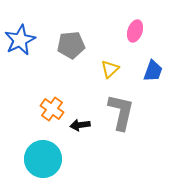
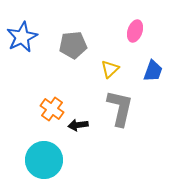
blue star: moved 2 px right, 3 px up
gray pentagon: moved 2 px right
gray L-shape: moved 1 px left, 4 px up
black arrow: moved 2 px left
cyan circle: moved 1 px right, 1 px down
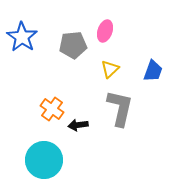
pink ellipse: moved 30 px left
blue star: rotated 12 degrees counterclockwise
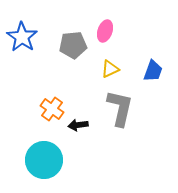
yellow triangle: rotated 18 degrees clockwise
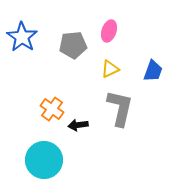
pink ellipse: moved 4 px right
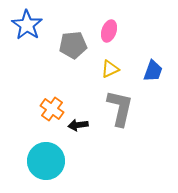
blue star: moved 5 px right, 12 px up
cyan circle: moved 2 px right, 1 px down
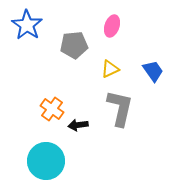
pink ellipse: moved 3 px right, 5 px up
gray pentagon: moved 1 px right
blue trapezoid: rotated 55 degrees counterclockwise
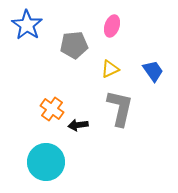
cyan circle: moved 1 px down
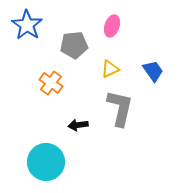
orange cross: moved 1 px left, 26 px up
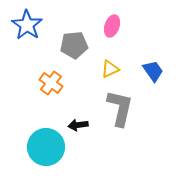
cyan circle: moved 15 px up
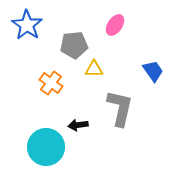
pink ellipse: moved 3 px right, 1 px up; rotated 15 degrees clockwise
yellow triangle: moved 16 px left; rotated 24 degrees clockwise
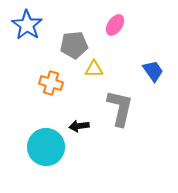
orange cross: rotated 20 degrees counterclockwise
black arrow: moved 1 px right, 1 px down
